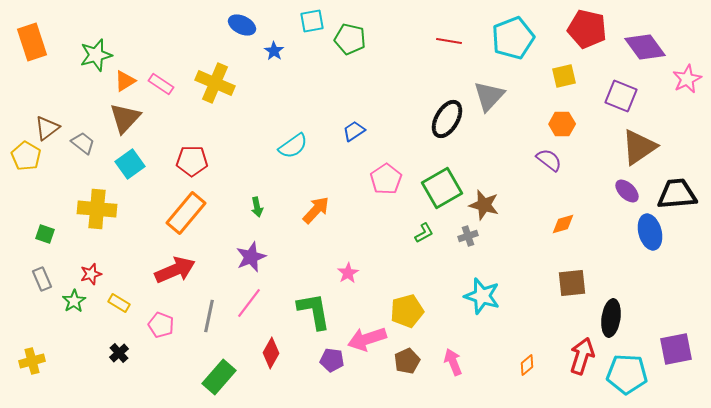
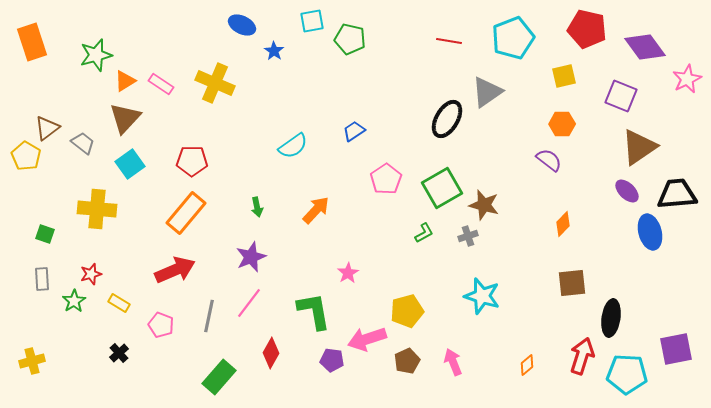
gray triangle at (489, 96): moved 2 px left, 4 px up; rotated 12 degrees clockwise
orange diamond at (563, 224): rotated 30 degrees counterclockwise
gray rectangle at (42, 279): rotated 20 degrees clockwise
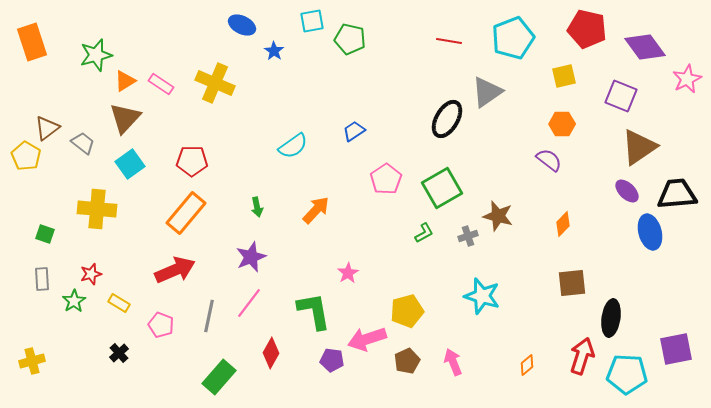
brown star at (484, 205): moved 14 px right, 11 px down
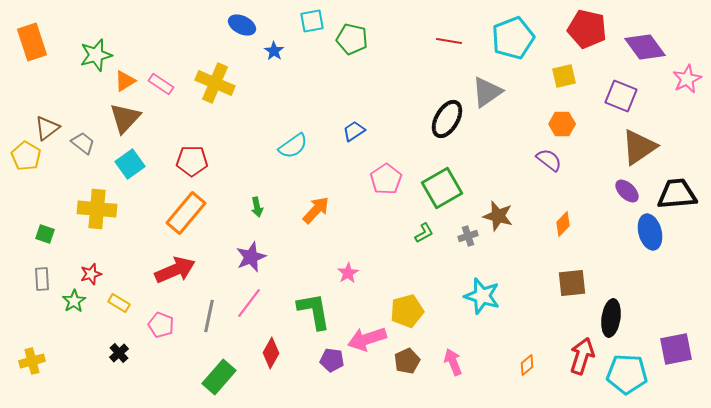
green pentagon at (350, 39): moved 2 px right
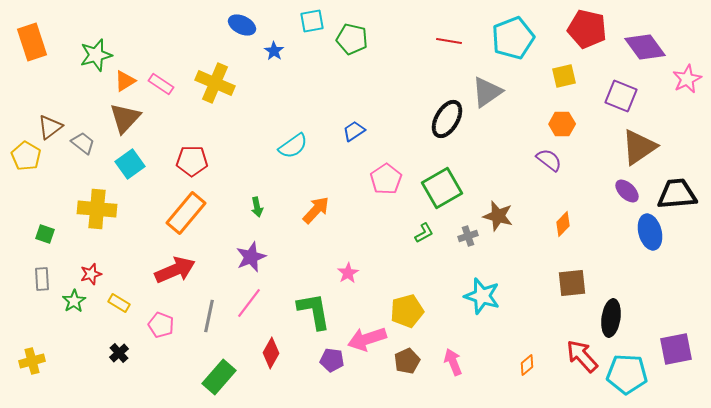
brown triangle at (47, 128): moved 3 px right, 1 px up
red arrow at (582, 356): rotated 60 degrees counterclockwise
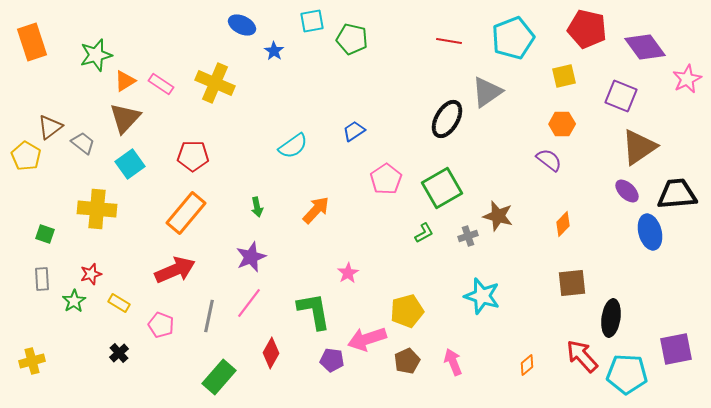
red pentagon at (192, 161): moved 1 px right, 5 px up
